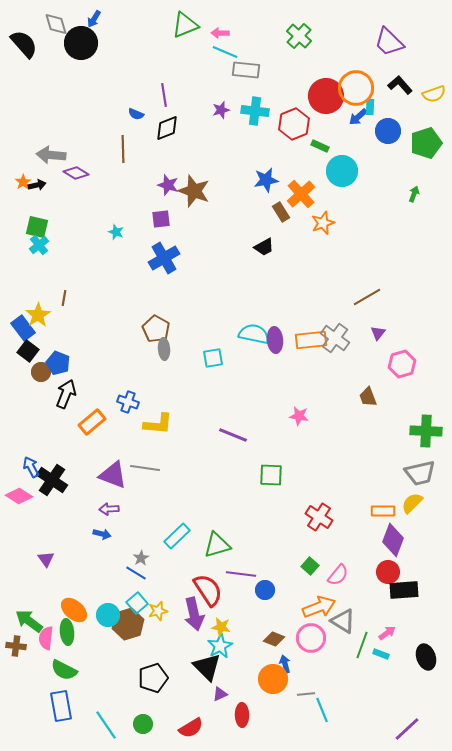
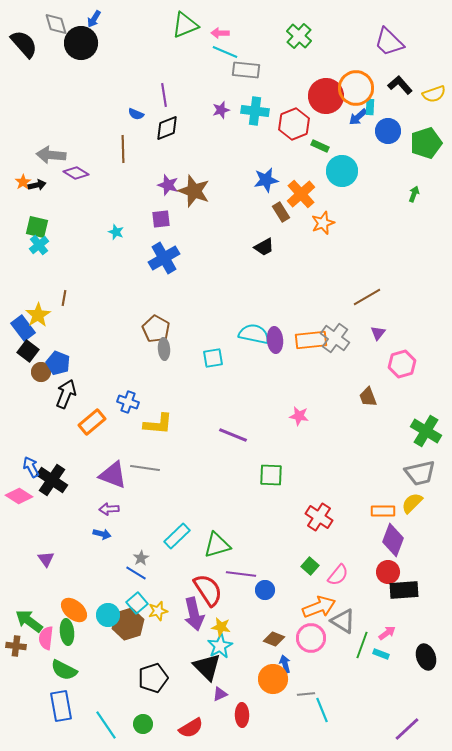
green cross at (426, 431): rotated 28 degrees clockwise
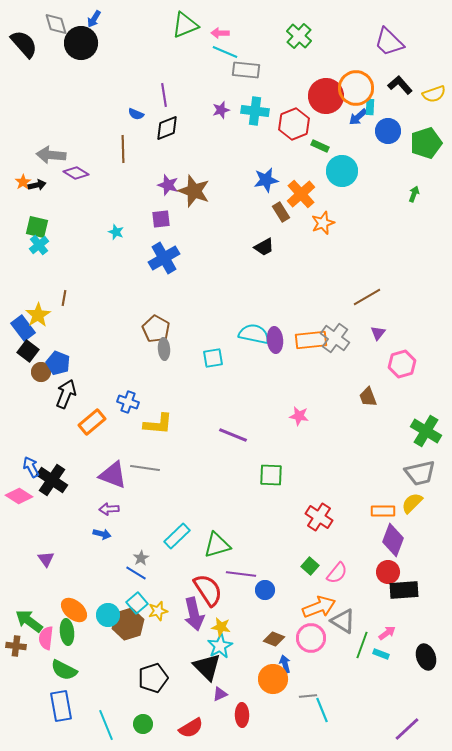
pink semicircle at (338, 575): moved 1 px left, 2 px up
gray line at (306, 694): moved 2 px right, 2 px down
cyan line at (106, 725): rotated 12 degrees clockwise
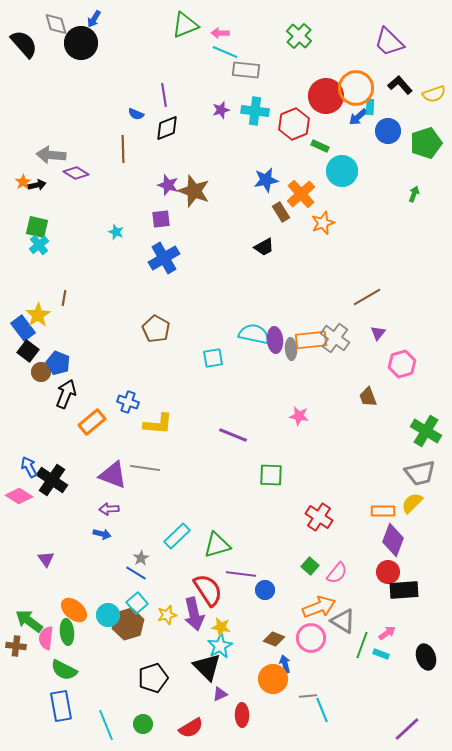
gray ellipse at (164, 349): moved 127 px right
blue arrow at (31, 467): moved 2 px left
yellow star at (158, 611): moved 9 px right, 4 px down
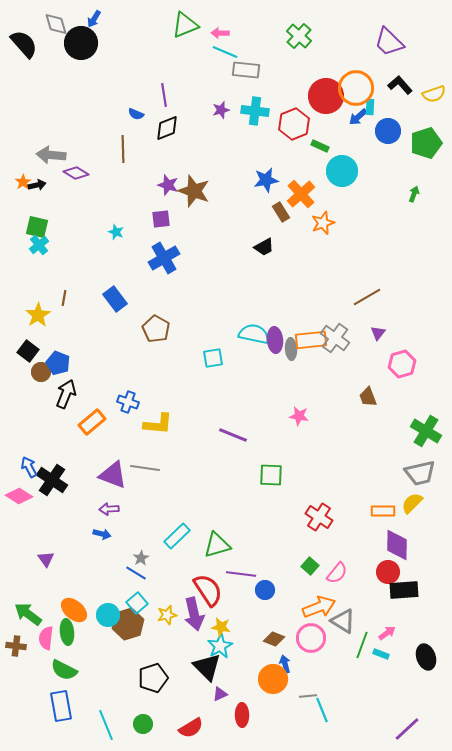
blue rectangle at (23, 328): moved 92 px right, 29 px up
purple diamond at (393, 540): moved 4 px right, 5 px down; rotated 20 degrees counterclockwise
green arrow at (29, 621): moved 1 px left, 7 px up
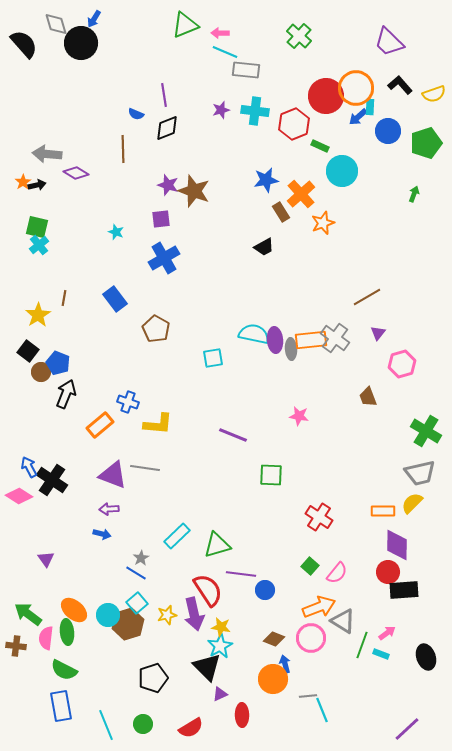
gray arrow at (51, 155): moved 4 px left, 1 px up
orange rectangle at (92, 422): moved 8 px right, 3 px down
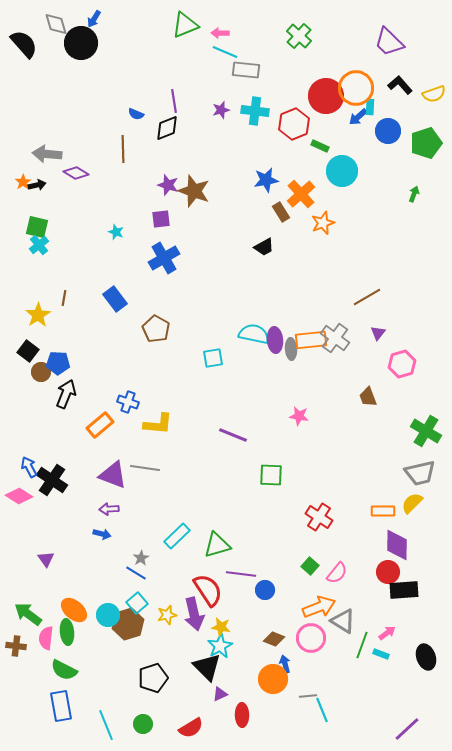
purple line at (164, 95): moved 10 px right, 6 px down
blue pentagon at (58, 363): rotated 20 degrees counterclockwise
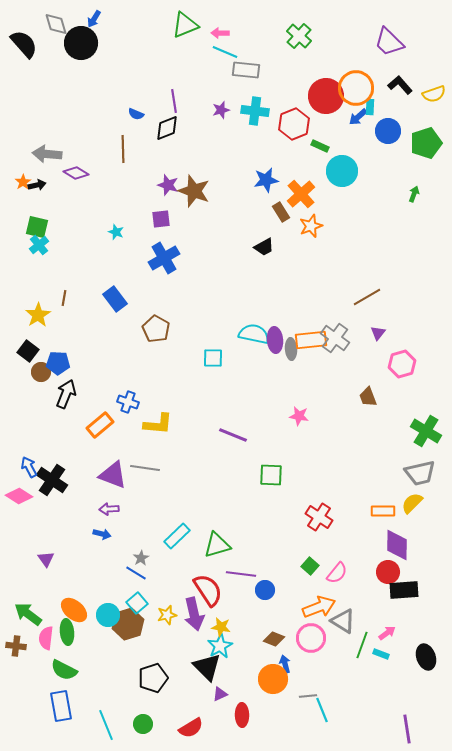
orange star at (323, 223): moved 12 px left, 3 px down
cyan square at (213, 358): rotated 10 degrees clockwise
purple line at (407, 729): rotated 56 degrees counterclockwise
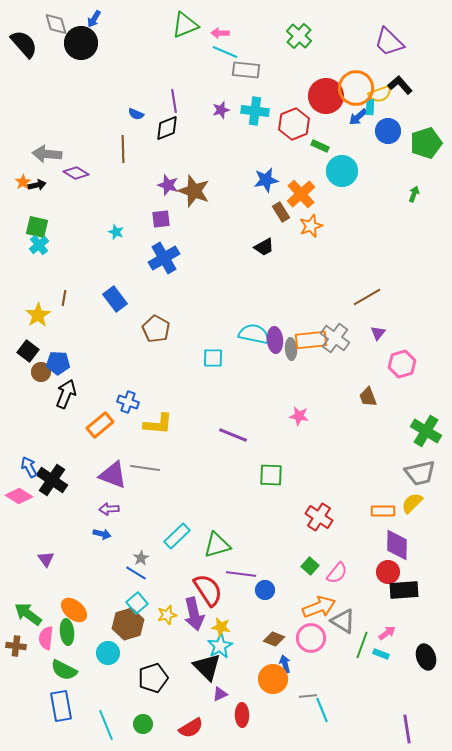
yellow semicircle at (434, 94): moved 54 px left
cyan circle at (108, 615): moved 38 px down
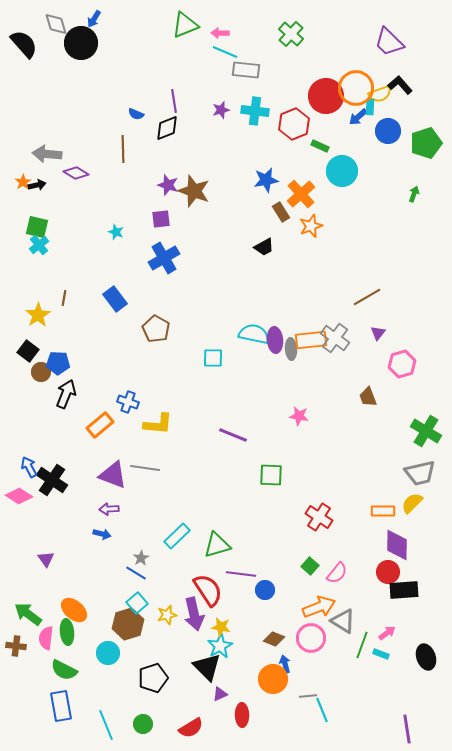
green cross at (299, 36): moved 8 px left, 2 px up
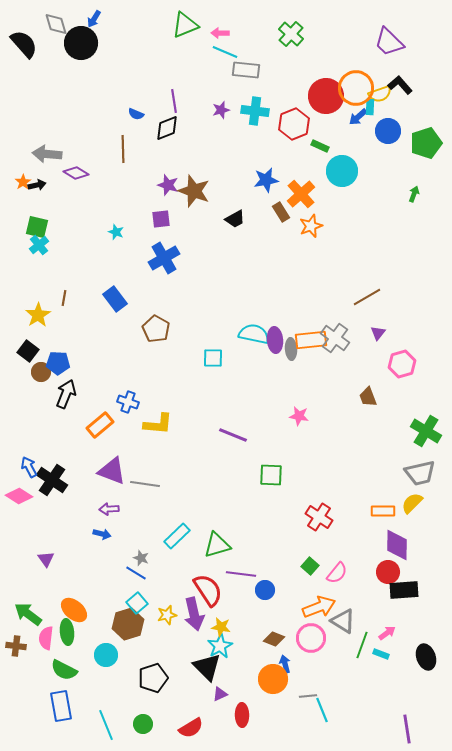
black trapezoid at (264, 247): moved 29 px left, 28 px up
gray line at (145, 468): moved 16 px down
purple triangle at (113, 475): moved 1 px left, 4 px up
gray star at (141, 558): rotated 21 degrees counterclockwise
cyan circle at (108, 653): moved 2 px left, 2 px down
